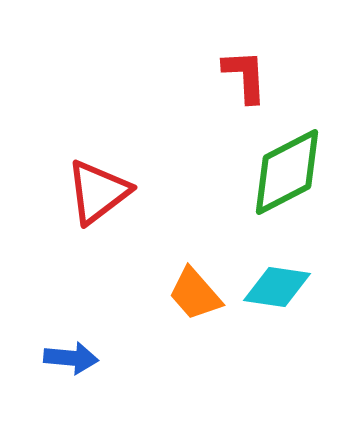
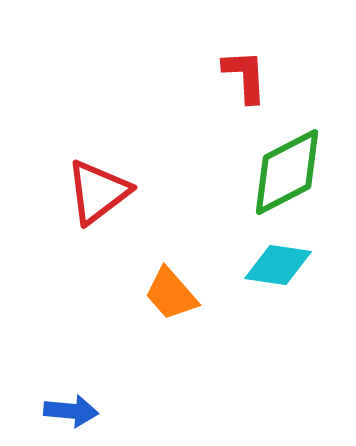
cyan diamond: moved 1 px right, 22 px up
orange trapezoid: moved 24 px left
blue arrow: moved 53 px down
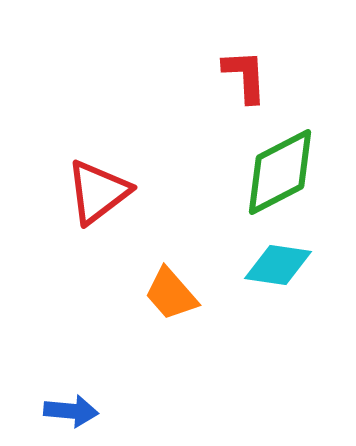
green diamond: moved 7 px left
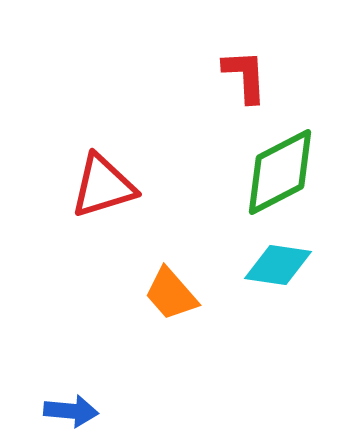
red triangle: moved 5 px right, 6 px up; rotated 20 degrees clockwise
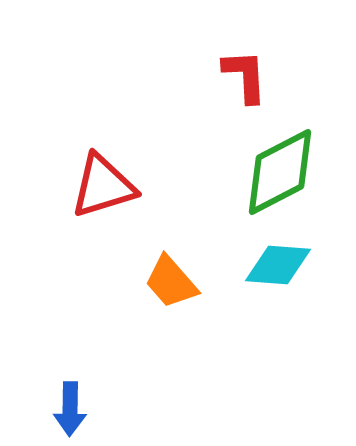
cyan diamond: rotated 4 degrees counterclockwise
orange trapezoid: moved 12 px up
blue arrow: moved 1 px left, 2 px up; rotated 86 degrees clockwise
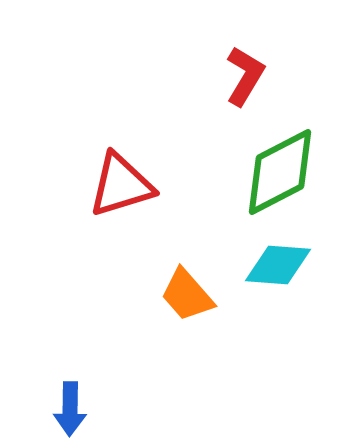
red L-shape: rotated 34 degrees clockwise
red triangle: moved 18 px right, 1 px up
orange trapezoid: moved 16 px right, 13 px down
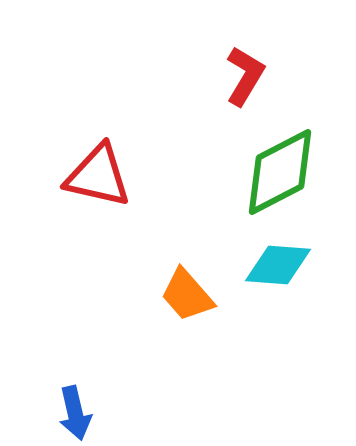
red triangle: moved 23 px left, 9 px up; rotated 30 degrees clockwise
blue arrow: moved 5 px right, 4 px down; rotated 14 degrees counterclockwise
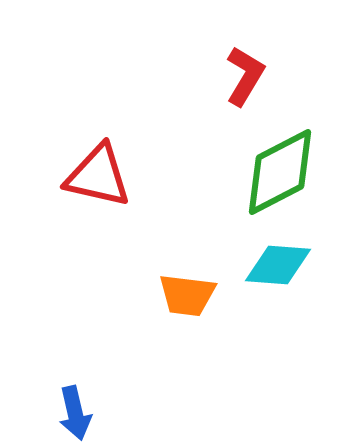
orange trapezoid: rotated 42 degrees counterclockwise
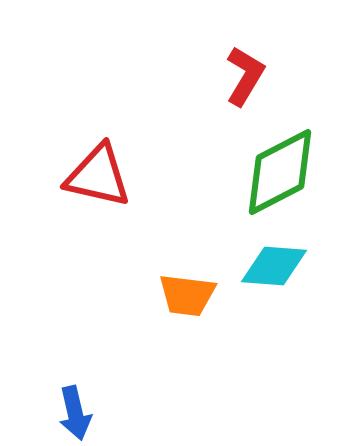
cyan diamond: moved 4 px left, 1 px down
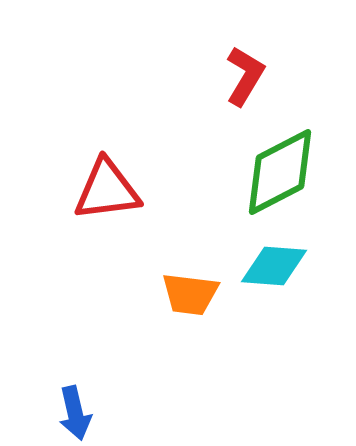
red triangle: moved 9 px right, 14 px down; rotated 20 degrees counterclockwise
orange trapezoid: moved 3 px right, 1 px up
